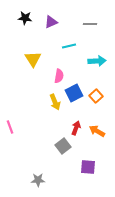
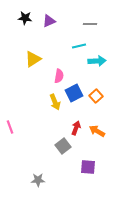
purple triangle: moved 2 px left, 1 px up
cyan line: moved 10 px right
yellow triangle: rotated 30 degrees clockwise
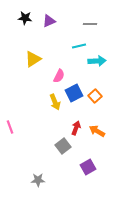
pink semicircle: rotated 16 degrees clockwise
orange square: moved 1 px left
purple square: rotated 35 degrees counterclockwise
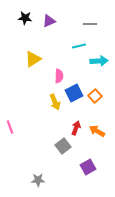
cyan arrow: moved 2 px right
pink semicircle: rotated 24 degrees counterclockwise
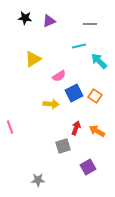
cyan arrow: rotated 132 degrees counterclockwise
pink semicircle: rotated 56 degrees clockwise
orange square: rotated 16 degrees counterclockwise
yellow arrow: moved 4 px left, 2 px down; rotated 63 degrees counterclockwise
gray square: rotated 21 degrees clockwise
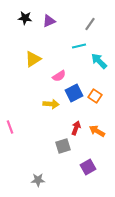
gray line: rotated 56 degrees counterclockwise
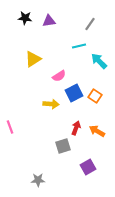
purple triangle: rotated 16 degrees clockwise
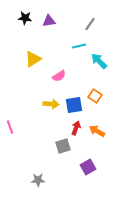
blue square: moved 12 px down; rotated 18 degrees clockwise
